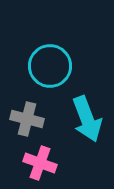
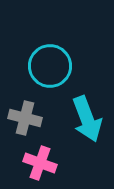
gray cross: moved 2 px left, 1 px up
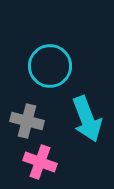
gray cross: moved 2 px right, 3 px down
pink cross: moved 1 px up
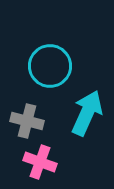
cyan arrow: moved 6 px up; rotated 135 degrees counterclockwise
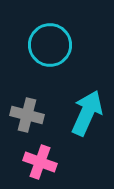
cyan circle: moved 21 px up
gray cross: moved 6 px up
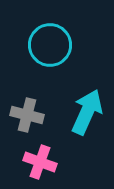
cyan arrow: moved 1 px up
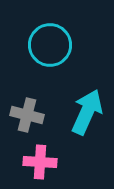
pink cross: rotated 16 degrees counterclockwise
